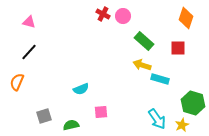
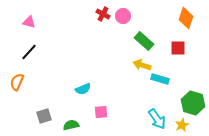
cyan semicircle: moved 2 px right
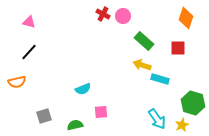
orange semicircle: rotated 126 degrees counterclockwise
green semicircle: moved 4 px right
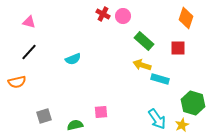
cyan semicircle: moved 10 px left, 30 px up
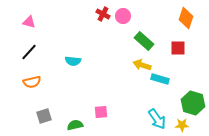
cyan semicircle: moved 2 px down; rotated 28 degrees clockwise
orange semicircle: moved 15 px right
yellow star: rotated 24 degrees clockwise
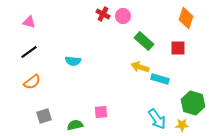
black line: rotated 12 degrees clockwise
yellow arrow: moved 2 px left, 2 px down
orange semicircle: rotated 24 degrees counterclockwise
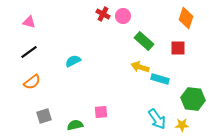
cyan semicircle: rotated 147 degrees clockwise
green hexagon: moved 4 px up; rotated 10 degrees counterclockwise
